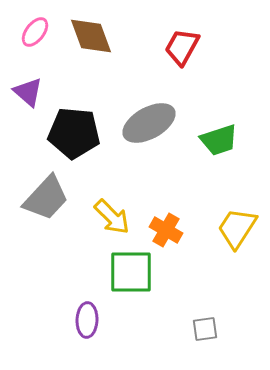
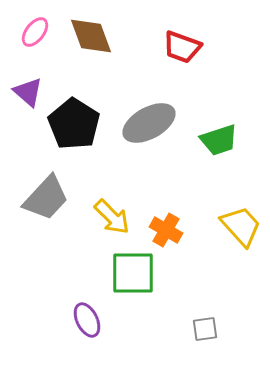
red trapezoid: rotated 99 degrees counterclockwise
black pentagon: moved 9 px up; rotated 27 degrees clockwise
yellow trapezoid: moved 4 px right, 2 px up; rotated 105 degrees clockwise
green square: moved 2 px right, 1 px down
purple ellipse: rotated 28 degrees counterclockwise
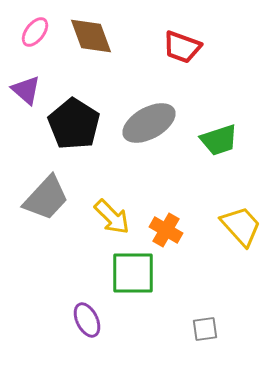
purple triangle: moved 2 px left, 2 px up
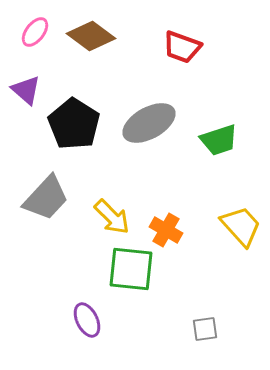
brown diamond: rotated 33 degrees counterclockwise
green square: moved 2 px left, 4 px up; rotated 6 degrees clockwise
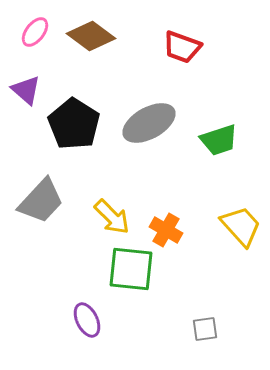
gray trapezoid: moved 5 px left, 3 px down
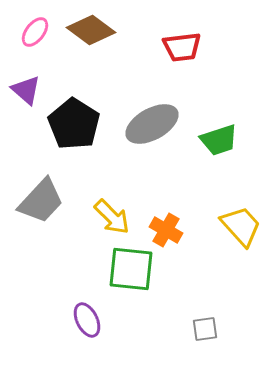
brown diamond: moved 6 px up
red trapezoid: rotated 27 degrees counterclockwise
gray ellipse: moved 3 px right, 1 px down
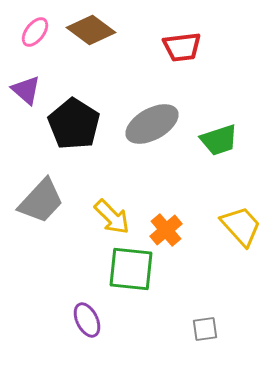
orange cross: rotated 20 degrees clockwise
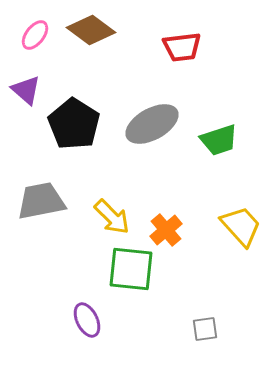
pink ellipse: moved 3 px down
gray trapezoid: rotated 144 degrees counterclockwise
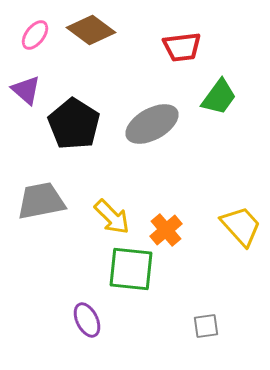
green trapezoid: moved 43 px up; rotated 36 degrees counterclockwise
gray square: moved 1 px right, 3 px up
